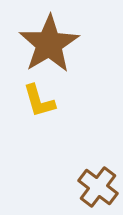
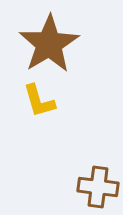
brown cross: rotated 30 degrees counterclockwise
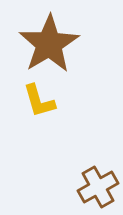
brown cross: rotated 36 degrees counterclockwise
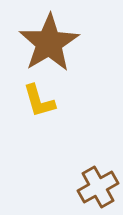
brown star: moved 1 px up
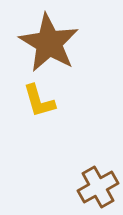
brown star: rotated 10 degrees counterclockwise
